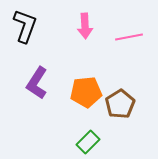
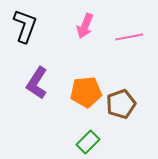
pink arrow: rotated 25 degrees clockwise
brown pentagon: moved 1 px right; rotated 12 degrees clockwise
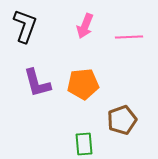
pink line: rotated 8 degrees clockwise
purple L-shape: rotated 48 degrees counterclockwise
orange pentagon: moved 3 px left, 8 px up
brown pentagon: moved 1 px right, 16 px down
green rectangle: moved 4 px left, 2 px down; rotated 50 degrees counterclockwise
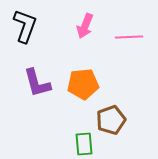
brown pentagon: moved 11 px left
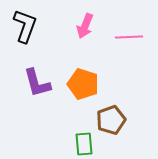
orange pentagon: rotated 24 degrees clockwise
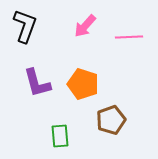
pink arrow: rotated 20 degrees clockwise
green rectangle: moved 24 px left, 8 px up
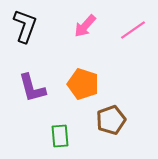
pink line: moved 4 px right, 7 px up; rotated 32 degrees counterclockwise
purple L-shape: moved 5 px left, 5 px down
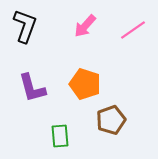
orange pentagon: moved 2 px right
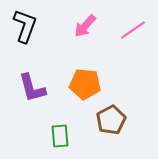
orange pentagon: rotated 12 degrees counterclockwise
brown pentagon: rotated 8 degrees counterclockwise
